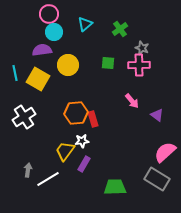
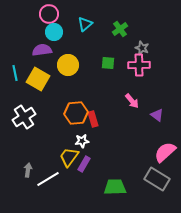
yellow trapezoid: moved 4 px right, 6 px down
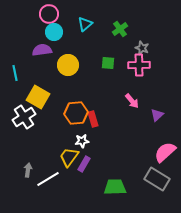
yellow square: moved 18 px down
purple triangle: rotated 40 degrees clockwise
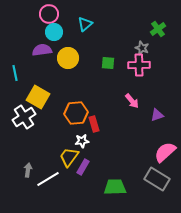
green cross: moved 38 px right
yellow circle: moved 7 px up
purple triangle: rotated 24 degrees clockwise
red rectangle: moved 1 px right, 5 px down
purple rectangle: moved 1 px left, 3 px down
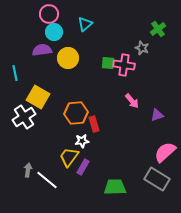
pink cross: moved 15 px left; rotated 10 degrees clockwise
white line: moved 1 px left, 1 px down; rotated 70 degrees clockwise
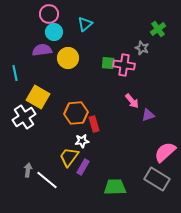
purple triangle: moved 9 px left
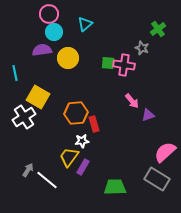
gray arrow: rotated 24 degrees clockwise
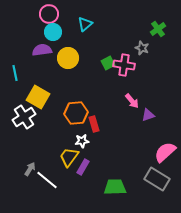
cyan circle: moved 1 px left
green square: rotated 32 degrees counterclockwise
gray arrow: moved 2 px right, 1 px up
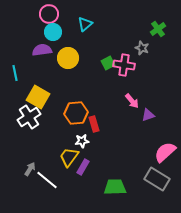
white cross: moved 5 px right
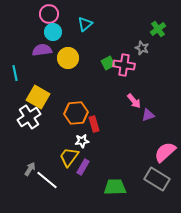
pink arrow: moved 2 px right
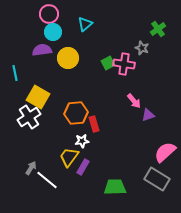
pink cross: moved 1 px up
gray arrow: moved 1 px right, 1 px up
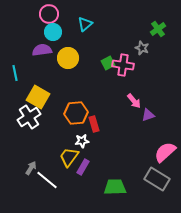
pink cross: moved 1 px left, 1 px down
